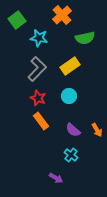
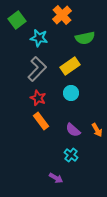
cyan circle: moved 2 px right, 3 px up
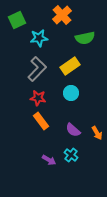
green square: rotated 12 degrees clockwise
cyan star: rotated 18 degrees counterclockwise
red star: rotated 14 degrees counterclockwise
orange arrow: moved 3 px down
purple arrow: moved 7 px left, 18 px up
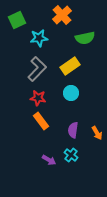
purple semicircle: rotated 56 degrees clockwise
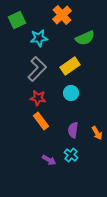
green semicircle: rotated 12 degrees counterclockwise
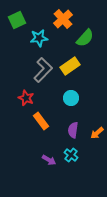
orange cross: moved 1 px right, 4 px down
green semicircle: rotated 24 degrees counterclockwise
gray L-shape: moved 6 px right, 1 px down
cyan circle: moved 5 px down
red star: moved 12 px left; rotated 14 degrees clockwise
orange arrow: rotated 80 degrees clockwise
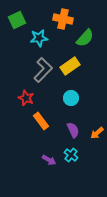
orange cross: rotated 36 degrees counterclockwise
purple semicircle: rotated 147 degrees clockwise
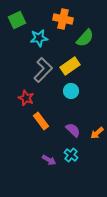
cyan circle: moved 7 px up
purple semicircle: rotated 21 degrees counterclockwise
